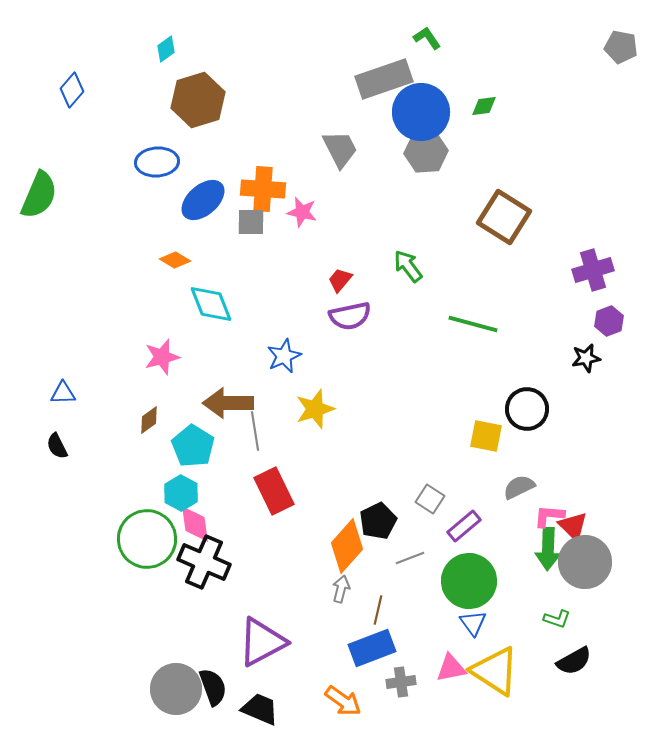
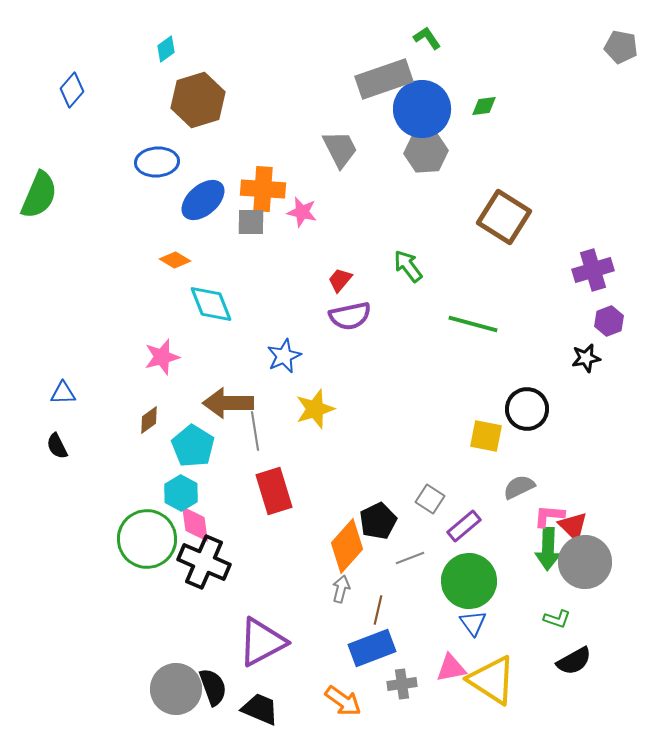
blue circle at (421, 112): moved 1 px right, 3 px up
red rectangle at (274, 491): rotated 9 degrees clockwise
yellow triangle at (495, 671): moved 3 px left, 9 px down
gray cross at (401, 682): moved 1 px right, 2 px down
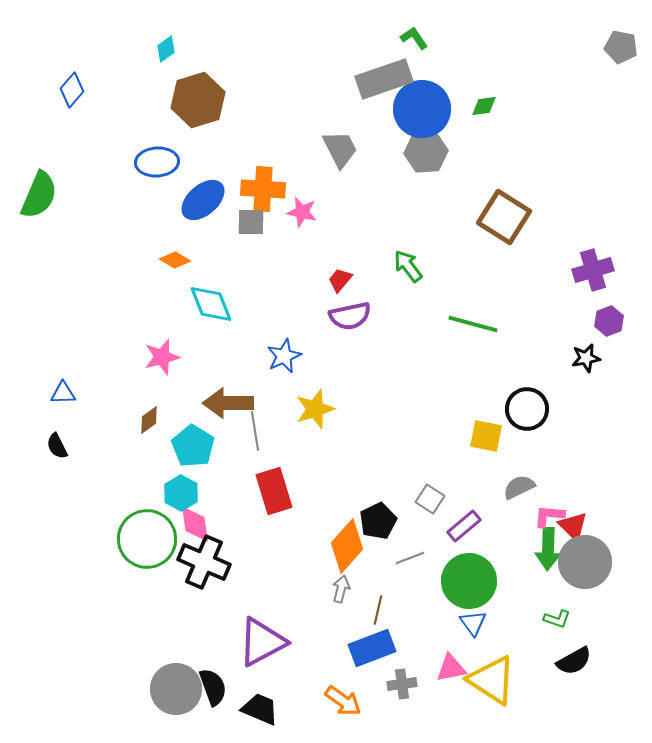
green L-shape at (427, 38): moved 13 px left
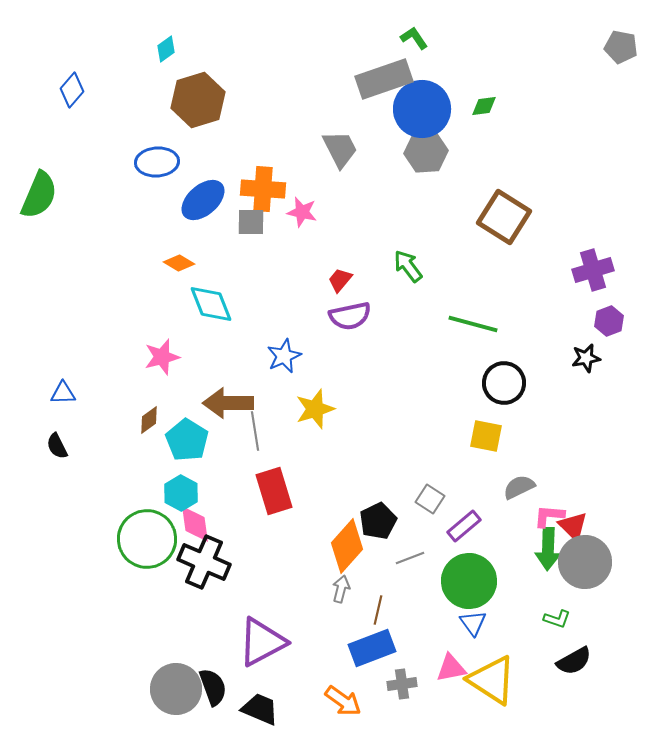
orange diamond at (175, 260): moved 4 px right, 3 px down
black circle at (527, 409): moved 23 px left, 26 px up
cyan pentagon at (193, 446): moved 6 px left, 6 px up
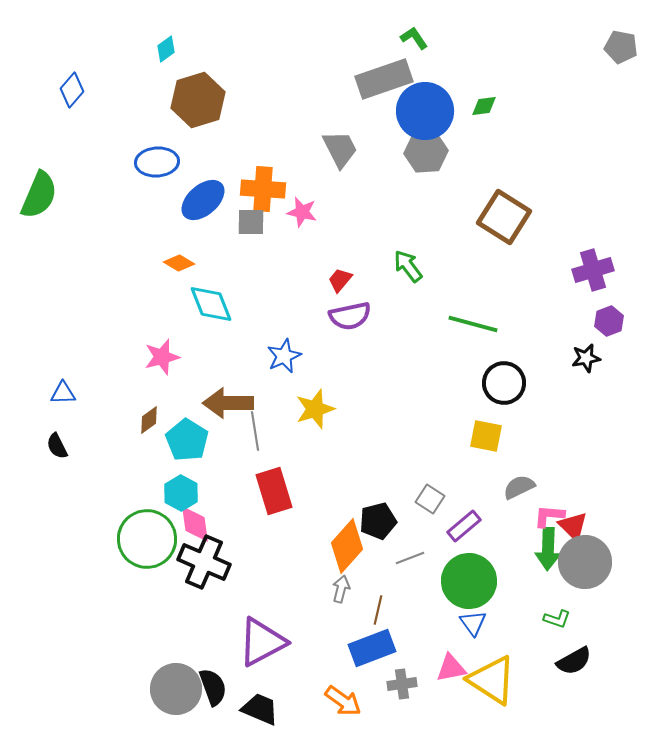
blue circle at (422, 109): moved 3 px right, 2 px down
black pentagon at (378, 521): rotated 12 degrees clockwise
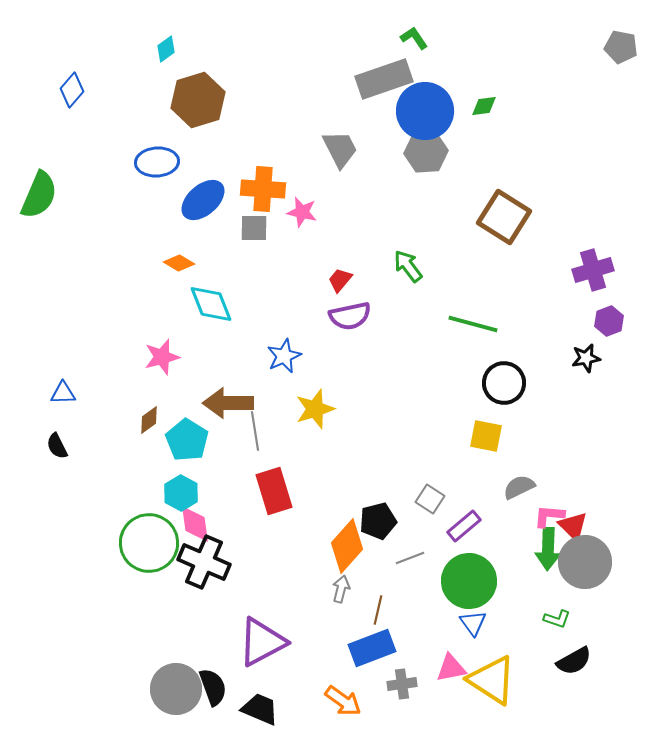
gray square at (251, 222): moved 3 px right, 6 px down
green circle at (147, 539): moved 2 px right, 4 px down
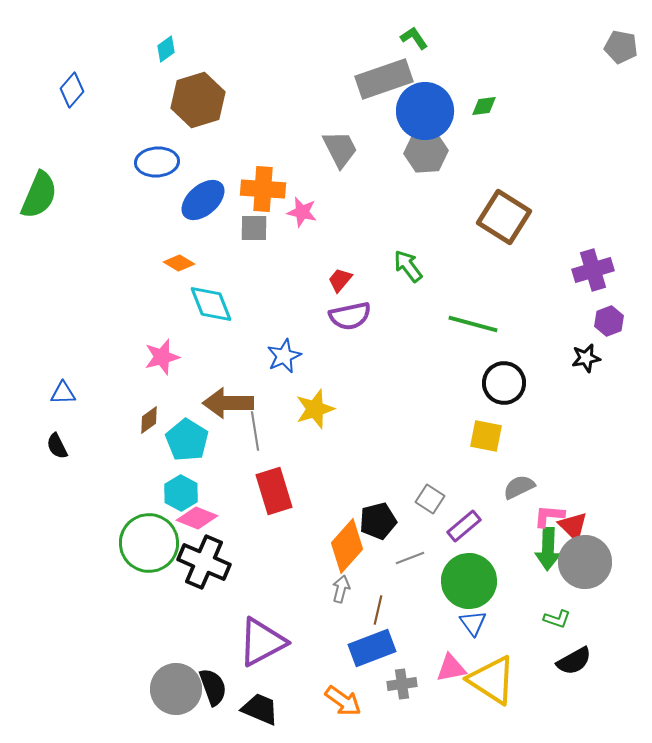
pink diamond at (195, 524): moved 2 px right, 6 px up; rotated 60 degrees counterclockwise
